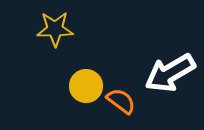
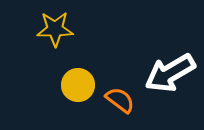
yellow circle: moved 8 px left, 1 px up
orange semicircle: moved 1 px left, 1 px up
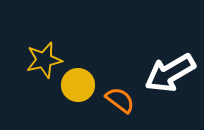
yellow star: moved 11 px left, 31 px down; rotated 12 degrees counterclockwise
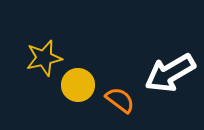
yellow star: moved 2 px up
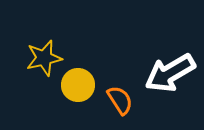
orange semicircle: rotated 20 degrees clockwise
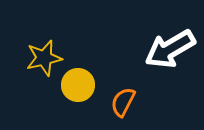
white arrow: moved 24 px up
orange semicircle: moved 3 px right, 2 px down; rotated 120 degrees counterclockwise
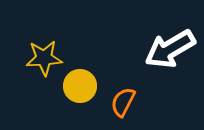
yellow star: rotated 9 degrees clockwise
yellow circle: moved 2 px right, 1 px down
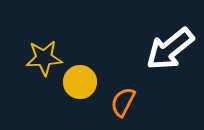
white arrow: rotated 9 degrees counterclockwise
yellow circle: moved 4 px up
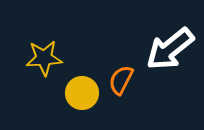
yellow circle: moved 2 px right, 11 px down
orange semicircle: moved 2 px left, 22 px up
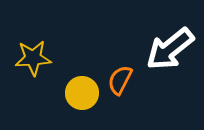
yellow star: moved 11 px left
orange semicircle: moved 1 px left
